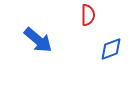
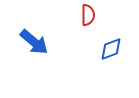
blue arrow: moved 4 px left, 2 px down
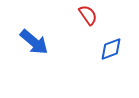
red semicircle: rotated 35 degrees counterclockwise
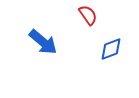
blue arrow: moved 9 px right
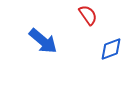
blue arrow: moved 1 px up
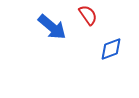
blue arrow: moved 9 px right, 14 px up
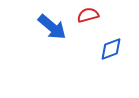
red semicircle: rotated 70 degrees counterclockwise
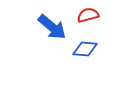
blue diamond: moved 26 px left; rotated 25 degrees clockwise
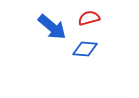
red semicircle: moved 1 px right, 3 px down
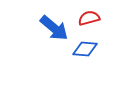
blue arrow: moved 2 px right, 1 px down
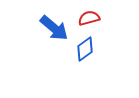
blue diamond: rotated 40 degrees counterclockwise
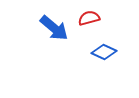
blue diamond: moved 19 px right, 3 px down; rotated 60 degrees clockwise
